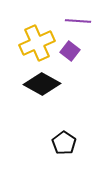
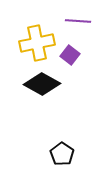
yellow cross: rotated 12 degrees clockwise
purple square: moved 4 px down
black pentagon: moved 2 px left, 11 px down
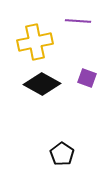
yellow cross: moved 2 px left, 1 px up
purple square: moved 17 px right, 23 px down; rotated 18 degrees counterclockwise
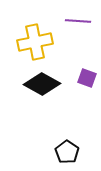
black pentagon: moved 5 px right, 2 px up
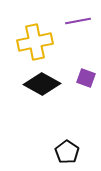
purple line: rotated 15 degrees counterclockwise
purple square: moved 1 px left
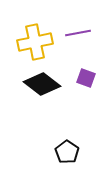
purple line: moved 12 px down
black diamond: rotated 9 degrees clockwise
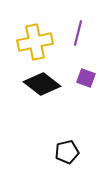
purple line: rotated 65 degrees counterclockwise
black pentagon: rotated 25 degrees clockwise
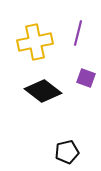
black diamond: moved 1 px right, 7 px down
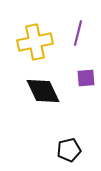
purple square: rotated 24 degrees counterclockwise
black diamond: rotated 27 degrees clockwise
black pentagon: moved 2 px right, 2 px up
